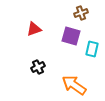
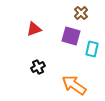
brown cross: rotated 24 degrees counterclockwise
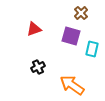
orange arrow: moved 2 px left
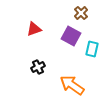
purple square: rotated 12 degrees clockwise
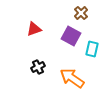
orange arrow: moved 7 px up
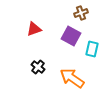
brown cross: rotated 24 degrees clockwise
black cross: rotated 24 degrees counterclockwise
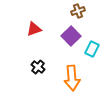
brown cross: moved 3 px left, 2 px up
purple square: rotated 18 degrees clockwise
cyan rectangle: rotated 14 degrees clockwise
orange arrow: rotated 130 degrees counterclockwise
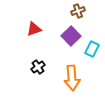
black cross: rotated 16 degrees clockwise
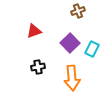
red triangle: moved 2 px down
purple square: moved 1 px left, 7 px down
black cross: rotated 24 degrees clockwise
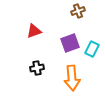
purple square: rotated 24 degrees clockwise
black cross: moved 1 px left, 1 px down
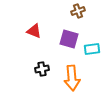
red triangle: rotated 42 degrees clockwise
purple square: moved 1 px left, 4 px up; rotated 36 degrees clockwise
cyan rectangle: rotated 56 degrees clockwise
black cross: moved 5 px right, 1 px down
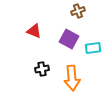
purple square: rotated 12 degrees clockwise
cyan rectangle: moved 1 px right, 1 px up
